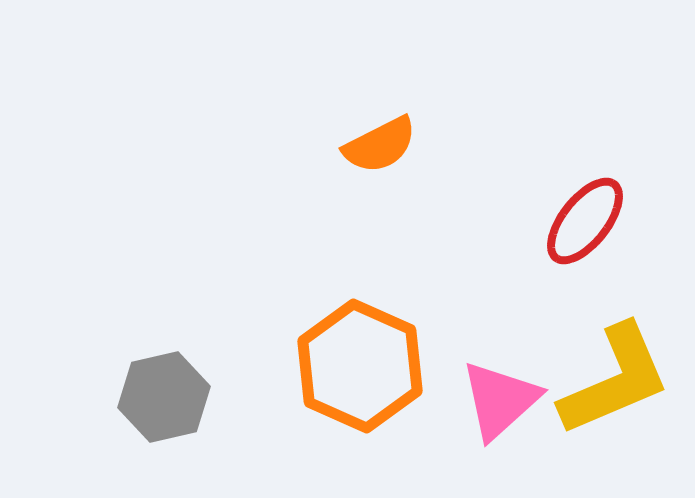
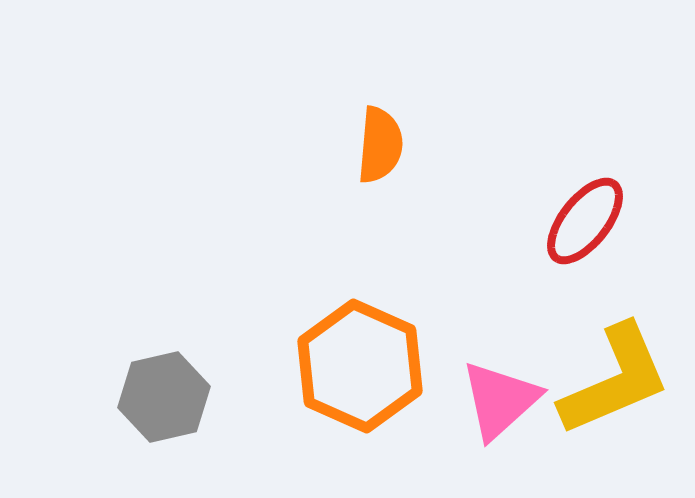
orange semicircle: rotated 58 degrees counterclockwise
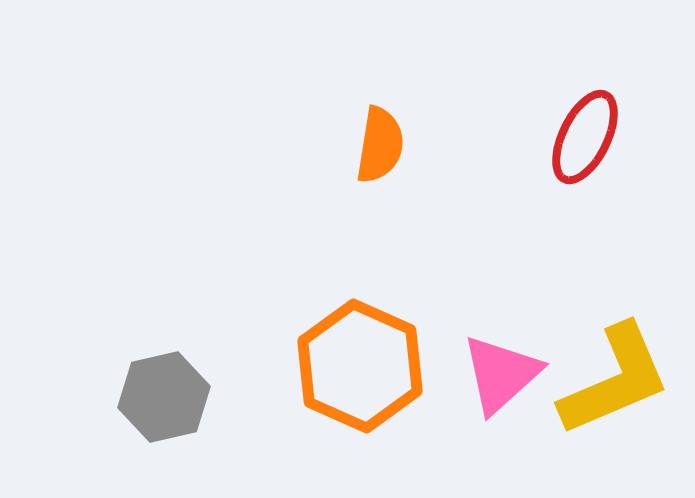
orange semicircle: rotated 4 degrees clockwise
red ellipse: moved 84 px up; rotated 12 degrees counterclockwise
pink triangle: moved 1 px right, 26 px up
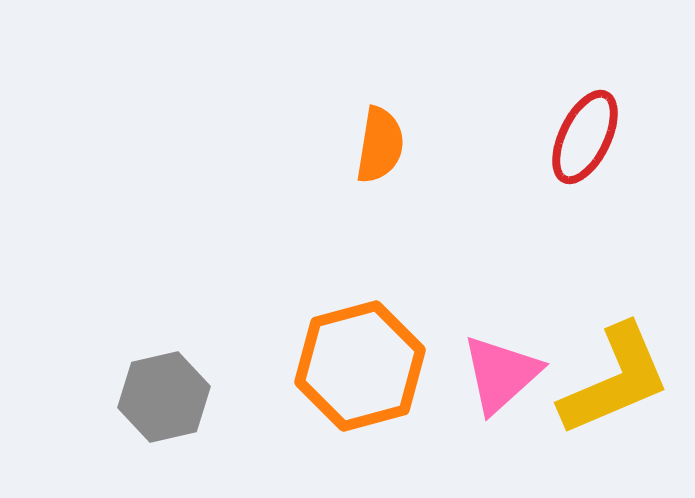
orange hexagon: rotated 21 degrees clockwise
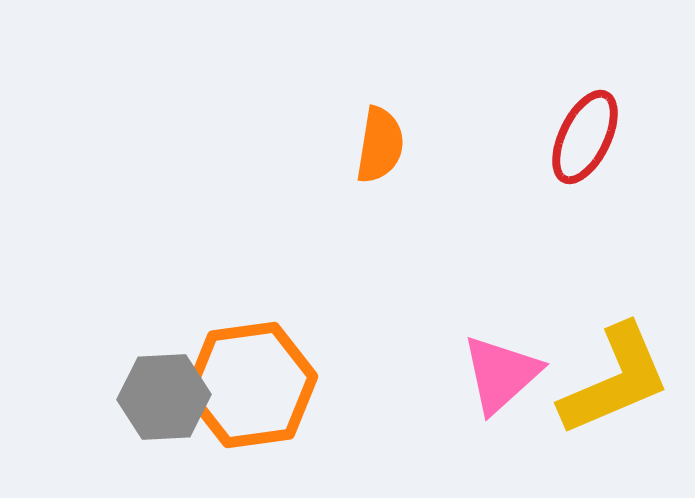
orange hexagon: moved 109 px left, 19 px down; rotated 7 degrees clockwise
gray hexagon: rotated 10 degrees clockwise
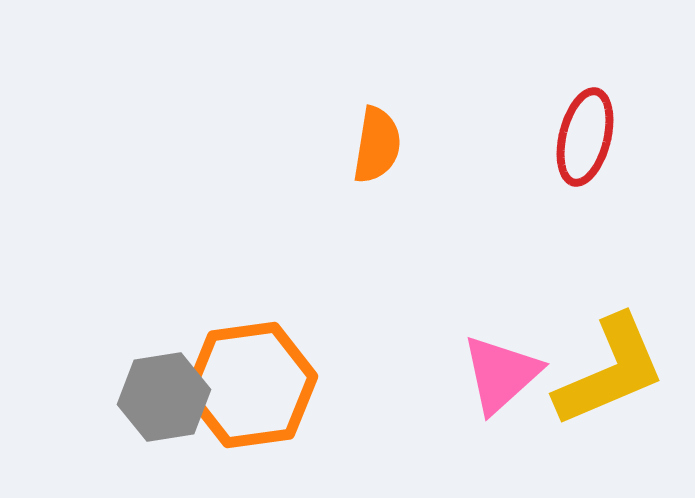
red ellipse: rotated 12 degrees counterclockwise
orange semicircle: moved 3 px left
yellow L-shape: moved 5 px left, 9 px up
gray hexagon: rotated 6 degrees counterclockwise
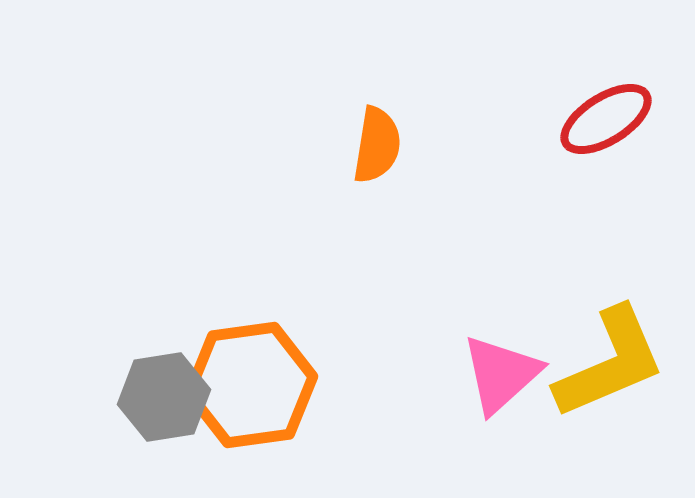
red ellipse: moved 21 px right, 18 px up; rotated 44 degrees clockwise
yellow L-shape: moved 8 px up
